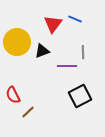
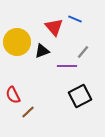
red triangle: moved 1 px right, 3 px down; rotated 18 degrees counterclockwise
gray line: rotated 40 degrees clockwise
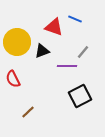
red triangle: rotated 30 degrees counterclockwise
red semicircle: moved 16 px up
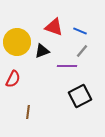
blue line: moved 5 px right, 12 px down
gray line: moved 1 px left, 1 px up
red semicircle: rotated 126 degrees counterclockwise
brown line: rotated 40 degrees counterclockwise
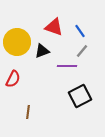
blue line: rotated 32 degrees clockwise
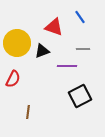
blue line: moved 14 px up
yellow circle: moved 1 px down
gray line: moved 1 px right, 2 px up; rotated 48 degrees clockwise
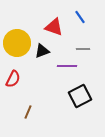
brown line: rotated 16 degrees clockwise
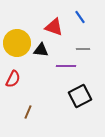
black triangle: moved 1 px left, 1 px up; rotated 28 degrees clockwise
purple line: moved 1 px left
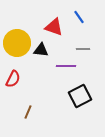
blue line: moved 1 px left
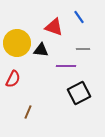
black square: moved 1 px left, 3 px up
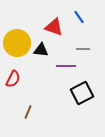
black square: moved 3 px right
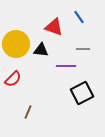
yellow circle: moved 1 px left, 1 px down
red semicircle: rotated 18 degrees clockwise
